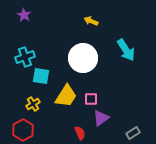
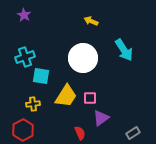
cyan arrow: moved 2 px left
pink square: moved 1 px left, 1 px up
yellow cross: rotated 24 degrees clockwise
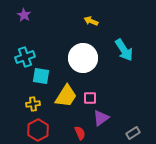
red hexagon: moved 15 px right
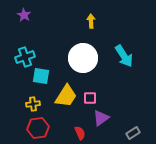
yellow arrow: rotated 64 degrees clockwise
cyan arrow: moved 6 px down
red hexagon: moved 2 px up; rotated 20 degrees clockwise
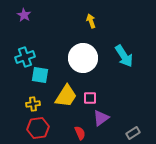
yellow arrow: rotated 16 degrees counterclockwise
cyan square: moved 1 px left, 1 px up
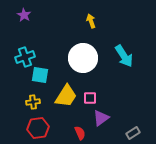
yellow cross: moved 2 px up
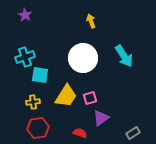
purple star: moved 1 px right
pink square: rotated 16 degrees counterclockwise
red semicircle: rotated 48 degrees counterclockwise
